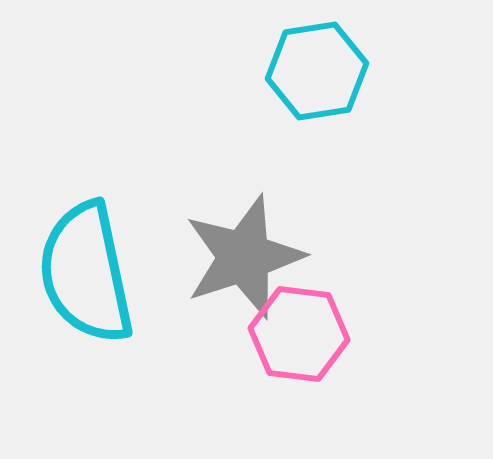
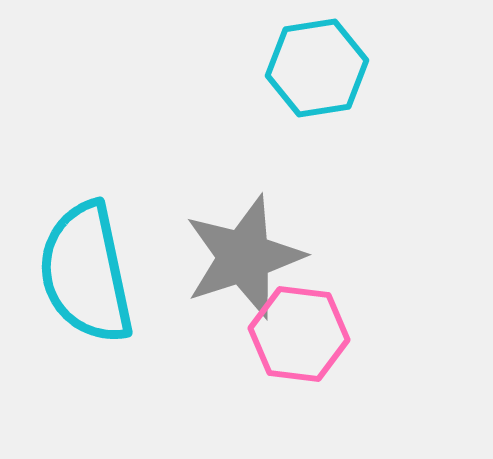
cyan hexagon: moved 3 px up
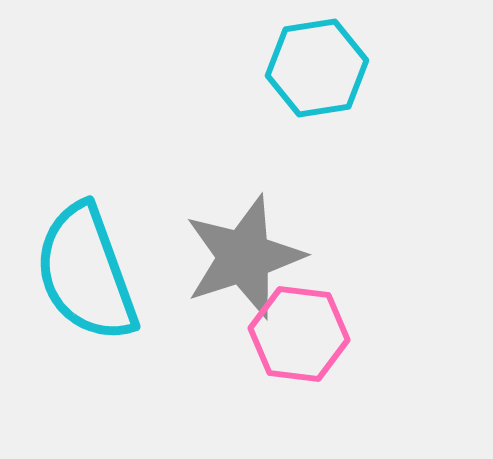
cyan semicircle: rotated 8 degrees counterclockwise
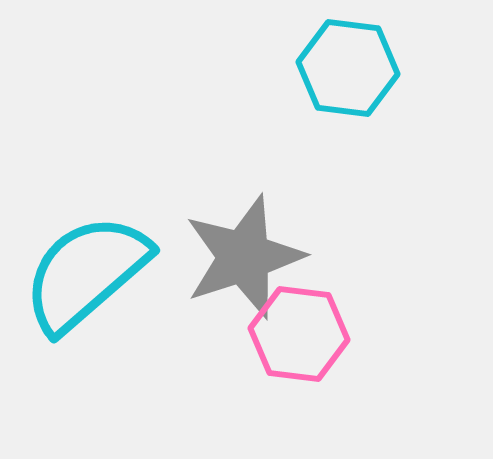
cyan hexagon: moved 31 px right; rotated 16 degrees clockwise
cyan semicircle: rotated 69 degrees clockwise
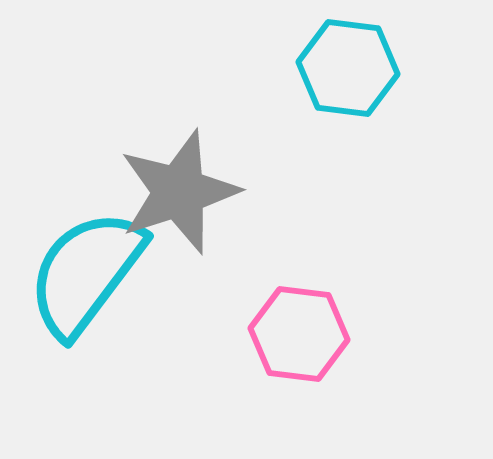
gray star: moved 65 px left, 65 px up
cyan semicircle: rotated 12 degrees counterclockwise
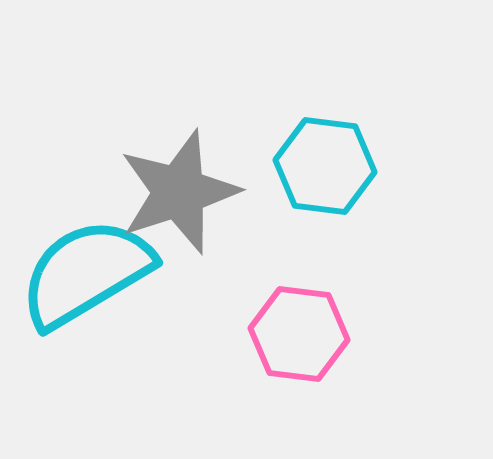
cyan hexagon: moved 23 px left, 98 px down
cyan semicircle: rotated 22 degrees clockwise
